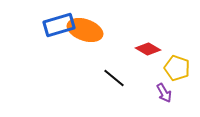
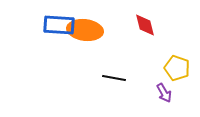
blue rectangle: rotated 20 degrees clockwise
orange ellipse: rotated 12 degrees counterclockwise
red diamond: moved 3 px left, 24 px up; rotated 45 degrees clockwise
black line: rotated 30 degrees counterclockwise
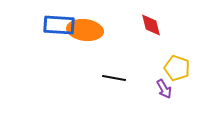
red diamond: moved 6 px right
purple arrow: moved 4 px up
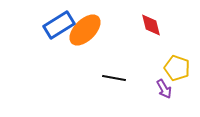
blue rectangle: rotated 36 degrees counterclockwise
orange ellipse: rotated 52 degrees counterclockwise
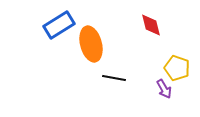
orange ellipse: moved 6 px right, 14 px down; rotated 60 degrees counterclockwise
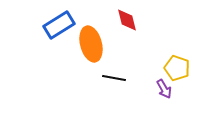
red diamond: moved 24 px left, 5 px up
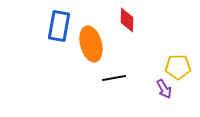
red diamond: rotated 15 degrees clockwise
blue rectangle: moved 1 px down; rotated 48 degrees counterclockwise
yellow pentagon: moved 1 px right, 1 px up; rotated 20 degrees counterclockwise
black line: rotated 20 degrees counterclockwise
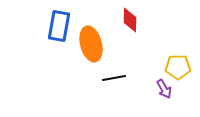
red diamond: moved 3 px right
